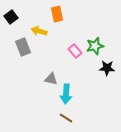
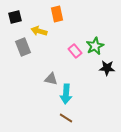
black square: moved 4 px right; rotated 24 degrees clockwise
green star: rotated 12 degrees counterclockwise
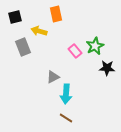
orange rectangle: moved 1 px left
gray triangle: moved 2 px right, 2 px up; rotated 40 degrees counterclockwise
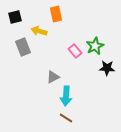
cyan arrow: moved 2 px down
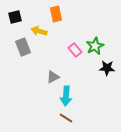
pink rectangle: moved 1 px up
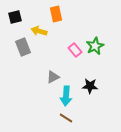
black star: moved 17 px left, 18 px down
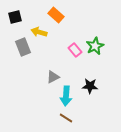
orange rectangle: moved 1 px down; rotated 35 degrees counterclockwise
yellow arrow: moved 1 px down
